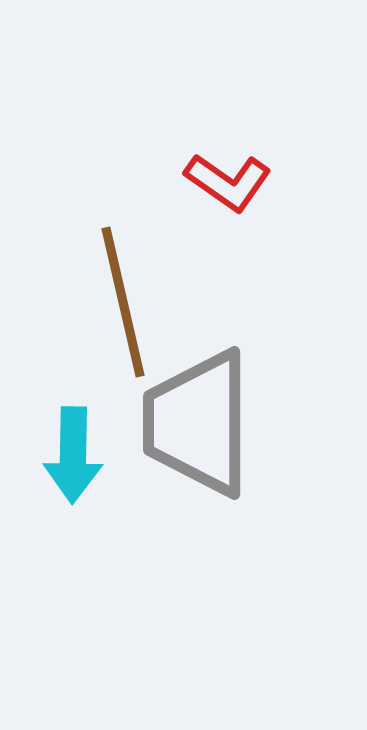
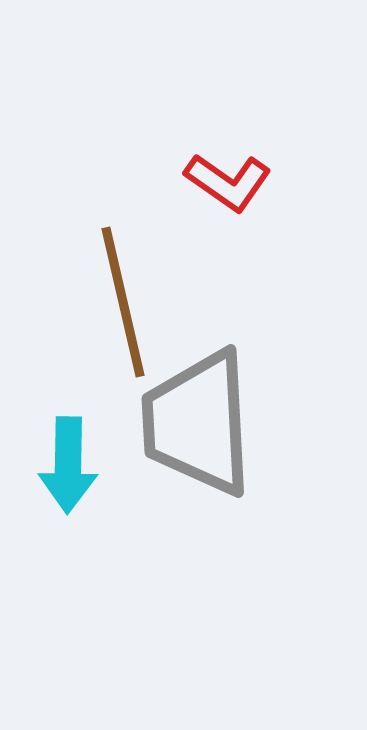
gray trapezoid: rotated 3 degrees counterclockwise
cyan arrow: moved 5 px left, 10 px down
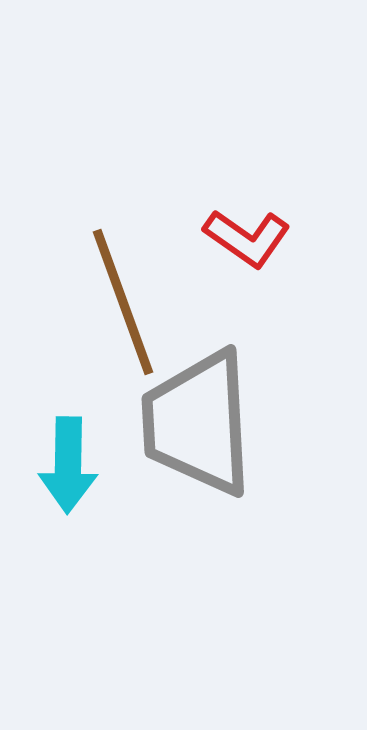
red L-shape: moved 19 px right, 56 px down
brown line: rotated 7 degrees counterclockwise
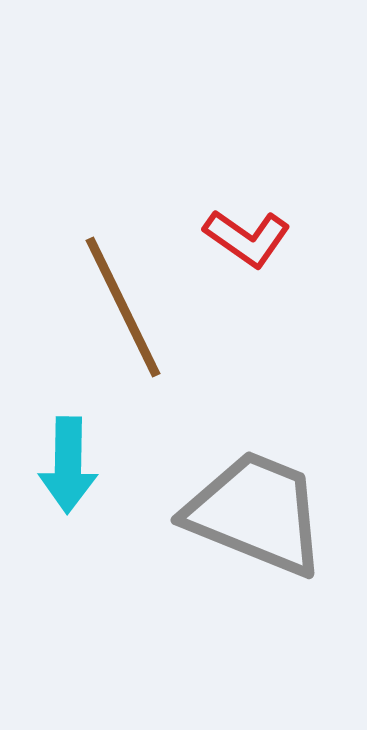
brown line: moved 5 px down; rotated 6 degrees counterclockwise
gray trapezoid: moved 58 px right, 90 px down; rotated 115 degrees clockwise
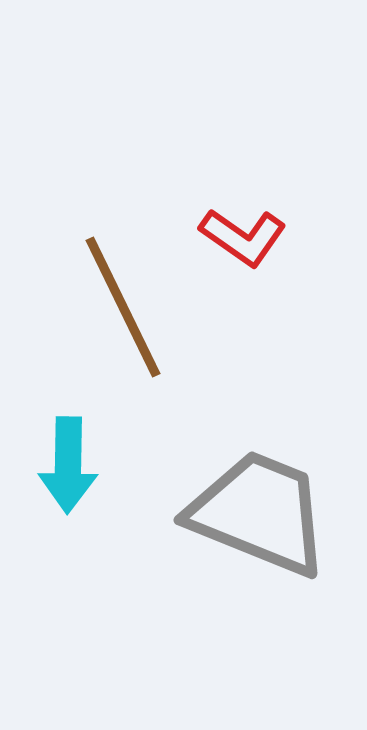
red L-shape: moved 4 px left, 1 px up
gray trapezoid: moved 3 px right
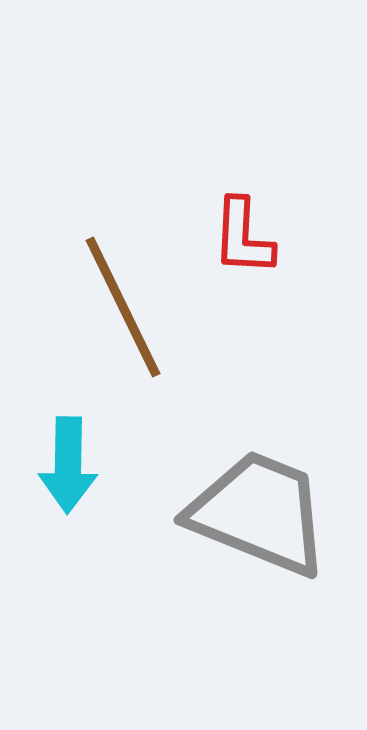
red L-shape: rotated 58 degrees clockwise
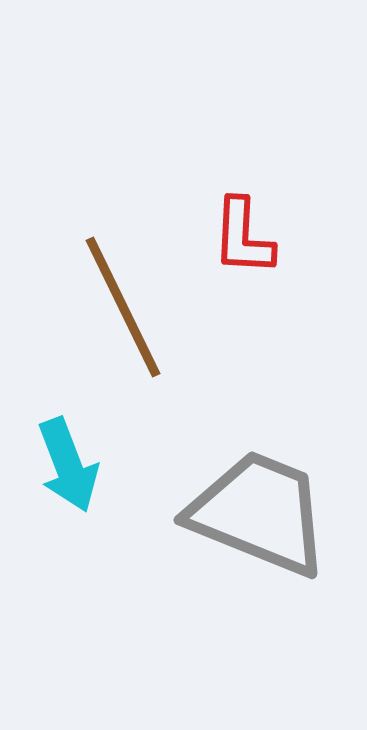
cyan arrow: rotated 22 degrees counterclockwise
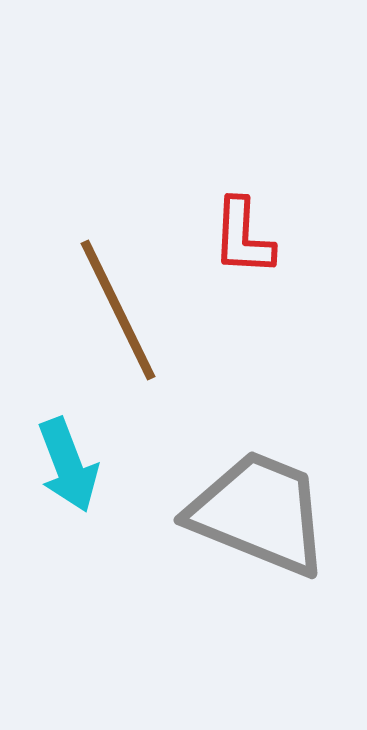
brown line: moved 5 px left, 3 px down
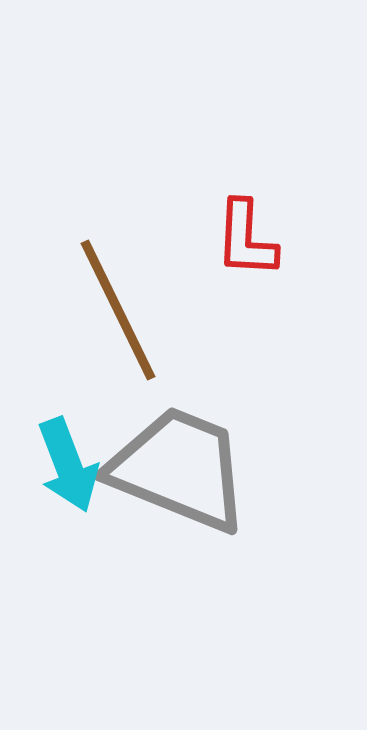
red L-shape: moved 3 px right, 2 px down
gray trapezoid: moved 80 px left, 44 px up
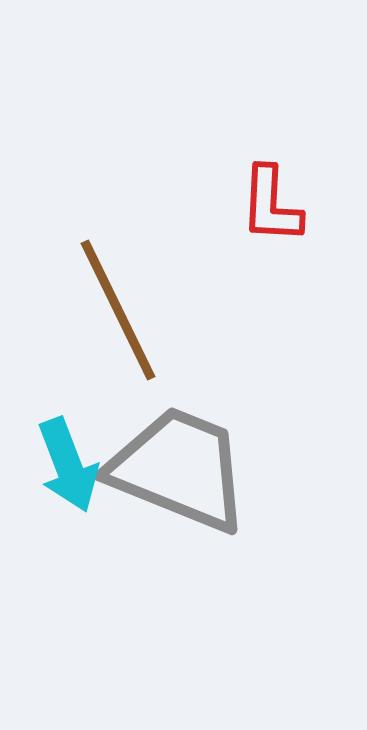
red L-shape: moved 25 px right, 34 px up
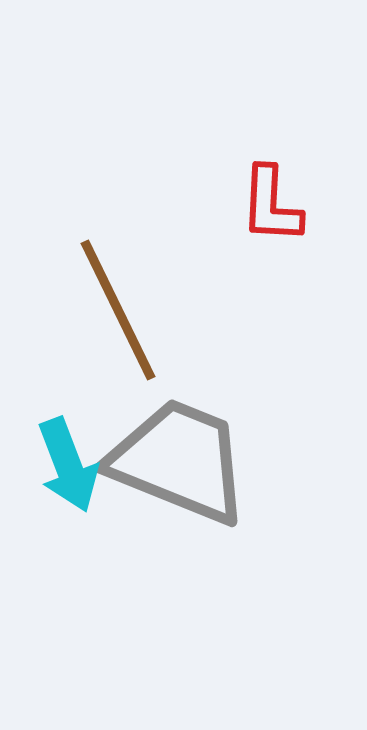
gray trapezoid: moved 8 px up
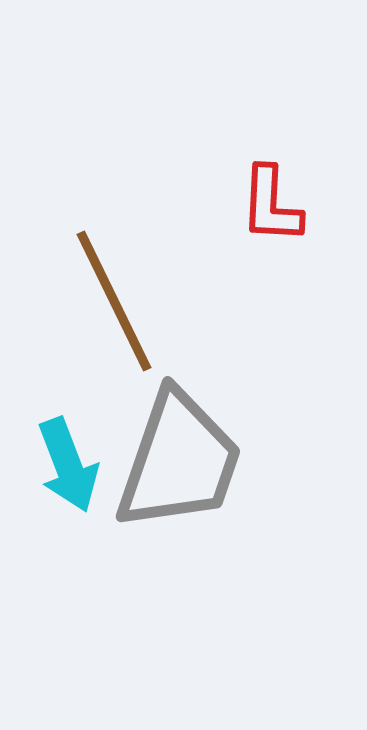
brown line: moved 4 px left, 9 px up
gray trapezoid: rotated 87 degrees clockwise
